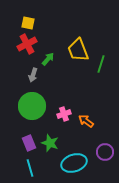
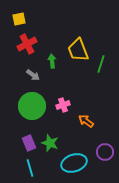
yellow square: moved 9 px left, 4 px up; rotated 24 degrees counterclockwise
green arrow: moved 4 px right, 2 px down; rotated 48 degrees counterclockwise
gray arrow: rotated 72 degrees counterclockwise
pink cross: moved 1 px left, 9 px up
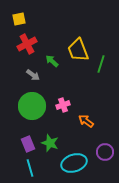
green arrow: rotated 40 degrees counterclockwise
purple rectangle: moved 1 px left, 1 px down
